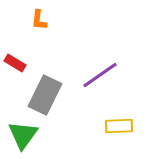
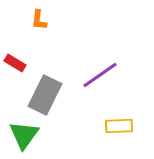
green triangle: moved 1 px right
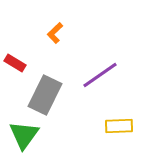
orange L-shape: moved 16 px right, 13 px down; rotated 40 degrees clockwise
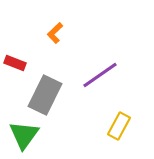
red rectangle: rotated 10 degrees counterclockwise
yellow rectangle: rotated 60 degrees counterclockwise
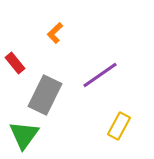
red rectangle: rotated 30 degrees clockwise
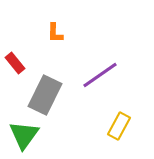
orange L-shape: rotated 45 degrees counterclockwise
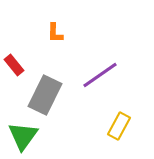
red rectangle: moved 1 px left, 2 px down
green triangle: moved 1 px left, 1 px down
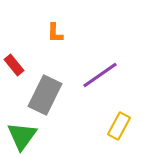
green triangle: moved 1 px left
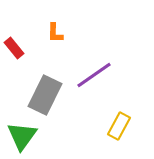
red rectangle: moved 17 px up
purple line: moved 6 px left
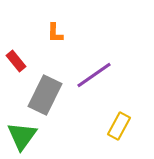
red rectangle: moved 2 px right, 13 px down
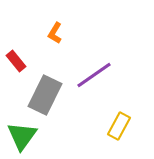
orange L-shape: rotated 30 degrees clockwise
